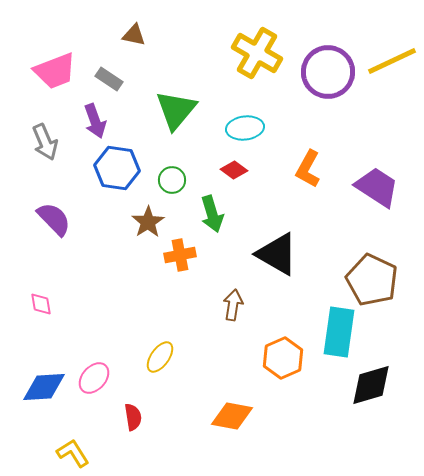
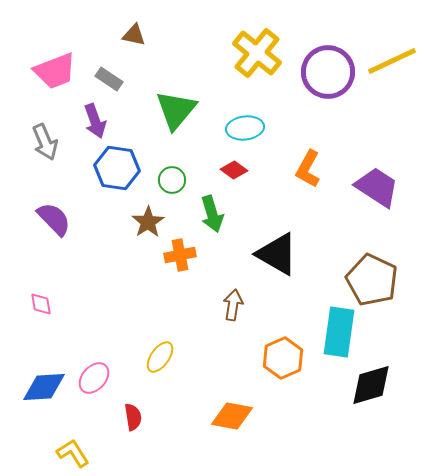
yellow cross: rotated 9 degrees clockwise
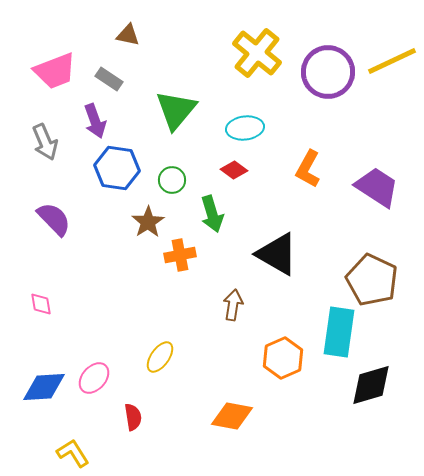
brown triangle: moved 6 px left
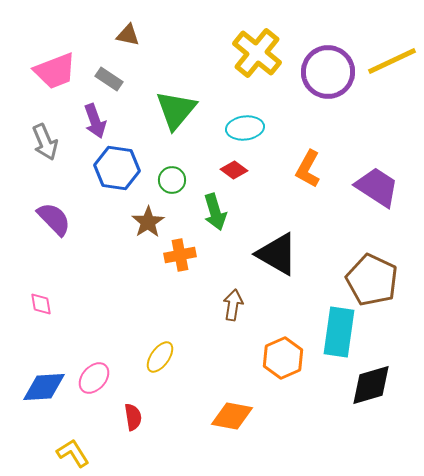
green arrow: moved 3 px right, 2 px up
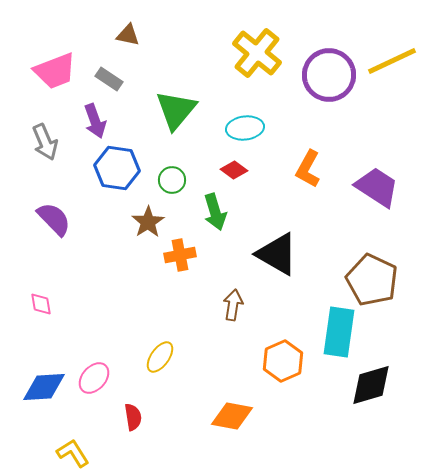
purple circle: moved 1 px right, 3 px down
orange hexagon: moved 3 px down
